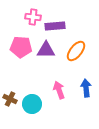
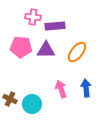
orange ellipse: moved 1 px right, 1 px down
pink arrow: moved 2 px right, 1 px up
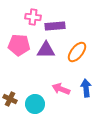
pink pentagon: moved 2 px left, 2 px up
pink arrow: rotated 48 degrees counterclockwise
cyan circle: moved 3 px right
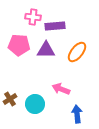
blue arrow: moved 9 px left, 26 px down
brown cross: rotated 32 degrees clockwise
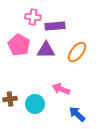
pink pentagon: rotated 25 degrees clockwise
brown cross: rotated 24 degrees clockwise
blue arrow: rotated 42 degrees counterclockwise
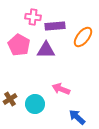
orange ellipse: moved 6 px right, 15 px up
brown cross: rotated 24 degrees counterclockwise
blue arrow: moved 3 px down
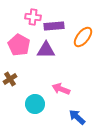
purple rectangle: moved 1 px left
brown cross: moved 20 px up
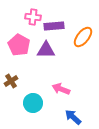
brown cross: moved 1 px right, 2 px down
cyan circle: moved 2 px left, 1 px up
blue arrow: moved 4 px left
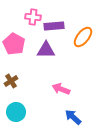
pink pentagon: moved 5 px left, 1 px up
cyan circle: moved 17 px left, 9 px down
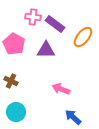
purple rectangle: moved 1 px right, 2 px up; rotated 42 degrees clockwise
brown cross: rotated 32 degrees counterclockwise
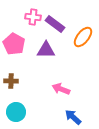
brown cross: rotated 24 degrees counterclockwise
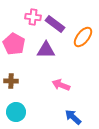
pink arrow: moved 4 px up
